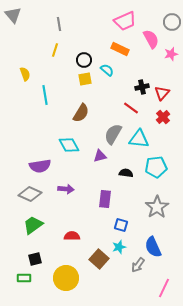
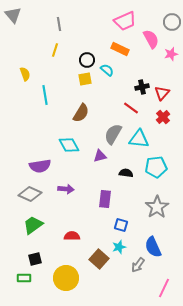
black circle: moved 3 px right
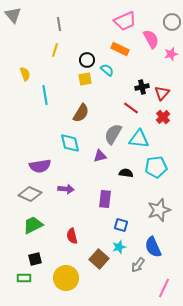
cyan diamond: moved 1 px right, 2 px up; rotated 15 degrees clockwise
gray star: moved 2 px right, 3 px down; rotated 15 degrees clockwise
green trapezoid: rotated 10 degrees clockwise
red semicircle: rotated 105 degrees counterclockwise
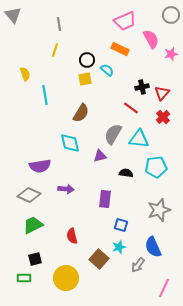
gray circle: moved 1 px left, 7 px up
gray diamond: moved 1 px left, 1 px down
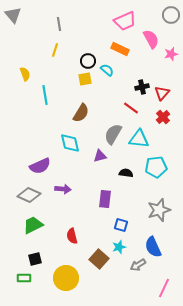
black circle: moved 1 px right, 1 px down
purple semicircle: rotated 15 degrees counterclockwise
purple arrow: moved 3 px left
gray arrow: rotated 21 degrees clockwise
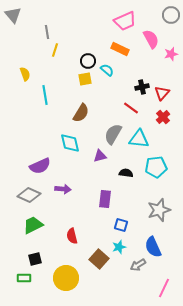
gray line: moved 12 px left, 8 px down
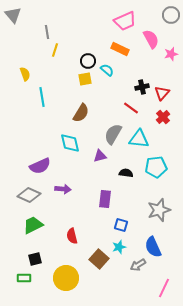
cyan line: moved 3 px left, 2 px down
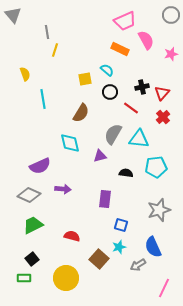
pink semicircle: moved 5 px left, 1 px down
black circle: moved 22 px right, 31 px down
cyan line: moved 1 px right, 2 px down
red semicircle: rotated 119 degrees clockwise
black square: moved 3 px left; rotated 24 degrees counterclockwise
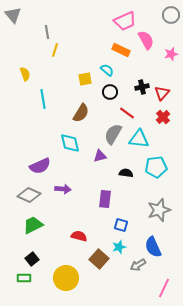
orange rectangle: moved 1 px right, 1 px down
red line: moved 4 px left, 5 px down
red semicircle: moved 7 px right
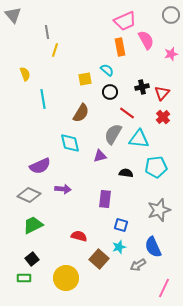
orange rectangle: moved 1 px left, 3 px up; rotated 54 degrees clockwise
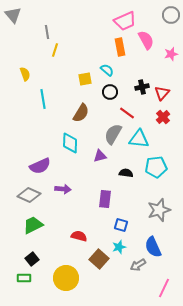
cyan diamond: rotated 15 degrees clockwise
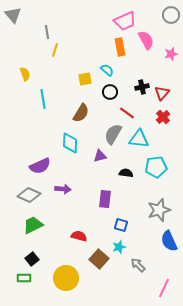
blue semicircle: moved 16 px right, 6 px up
gray arrow: rotated 77 degrees clockwise
